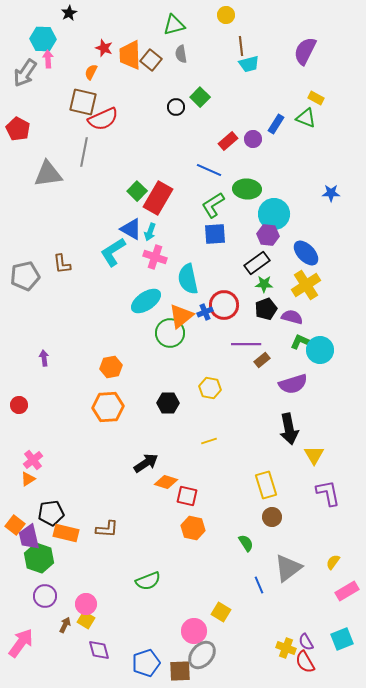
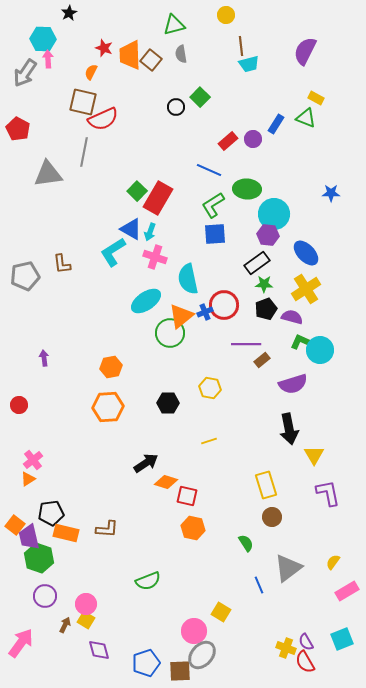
yellow cross at (306, 285): moved 4 px down
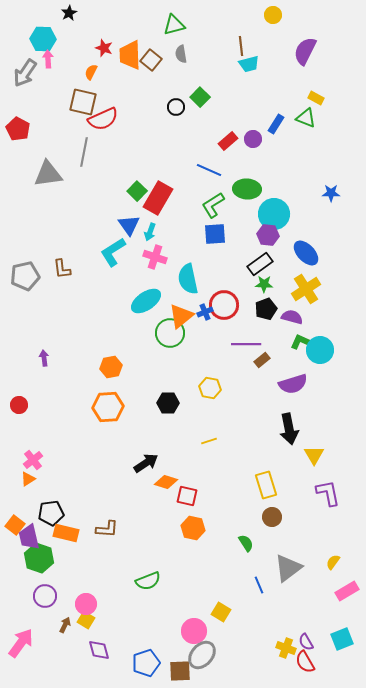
yellow circle at (226, 15): moved 47 px right
blue triangle at (131, 229): moved 2 px left, 4 px up; rotated 25 degrees clockwise
black rectangle at (257, 263): moved 3 px right, 1 px down
brown L-shape at (62, 264): moved 5 px down
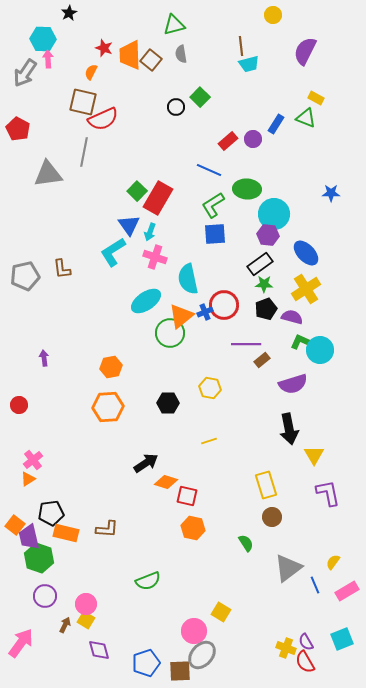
blue line at (259, 585): moved 56 px right
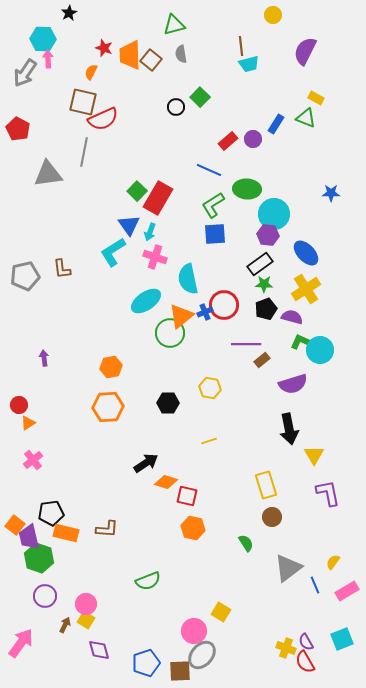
orange triangle at (28, 479): moved 56 px up
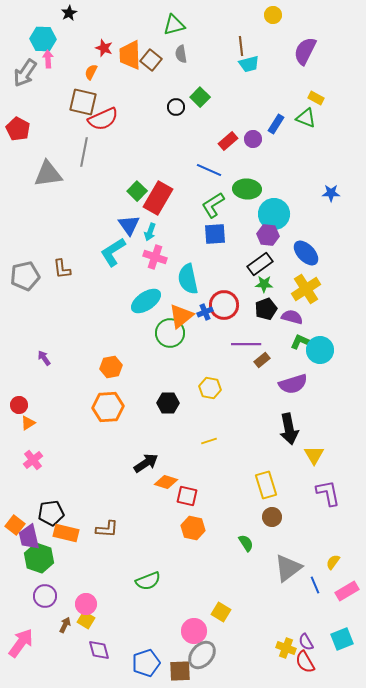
purple arrow at (44, 358): rotated 28 degrees counterclockwise
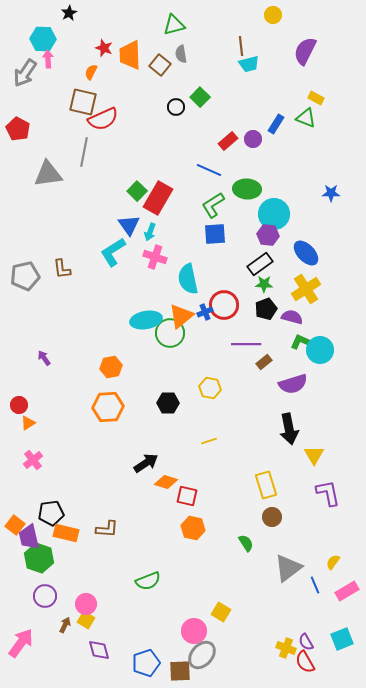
brown square at (151, 60): moved 9 px right, 5 px down
cyan ellipse at (146, 301): moved 19 px down; rotated 24 degrees clockwise
brown rectangle at (262, 360): moved 2 px right, 2 px down
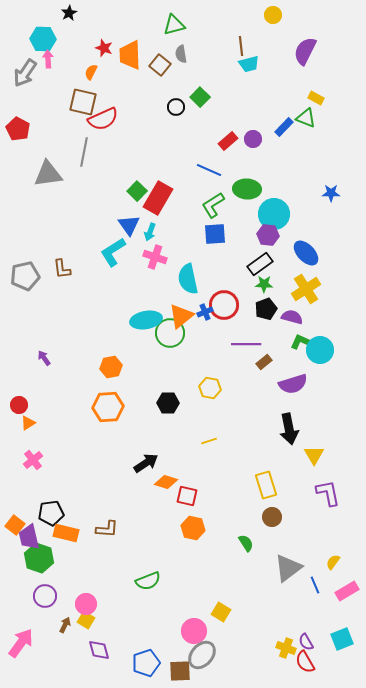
blue rectangle at (276, 124): moved 8 px right, 3 px down; rotated 12 degrees clockwise
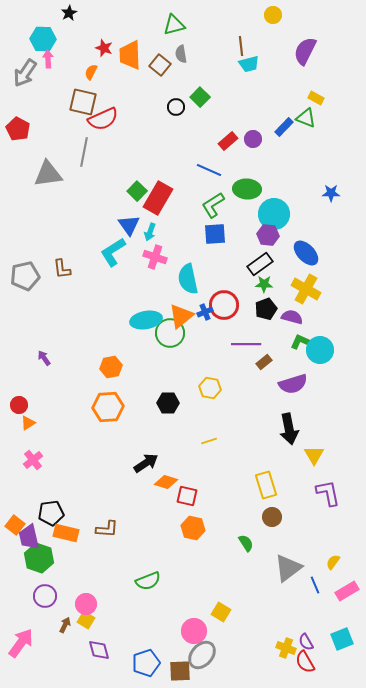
yellow cross at (306, 289): rotated 28 degrees counterclockwise
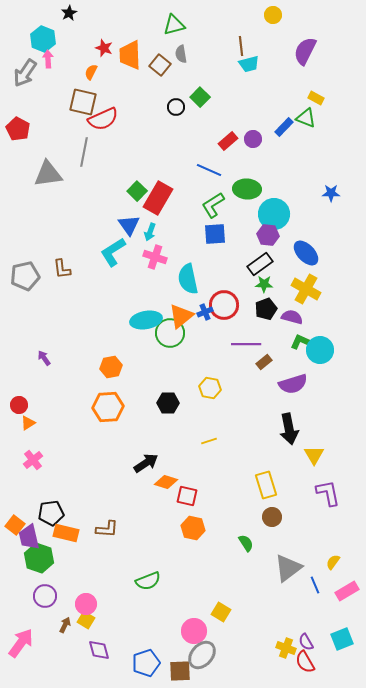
cyan hexagon at (43, 39): rotated 20 degrees clockwise
